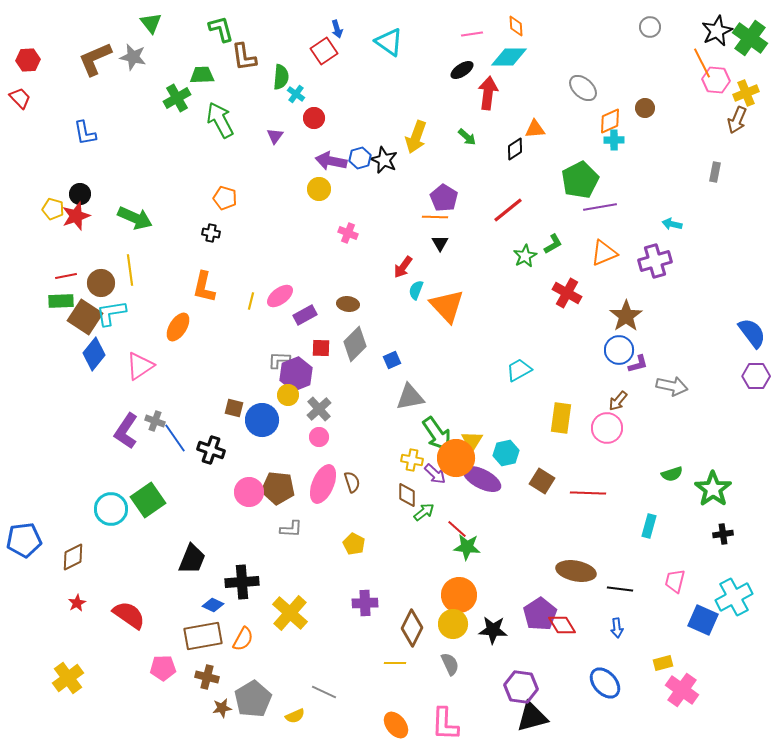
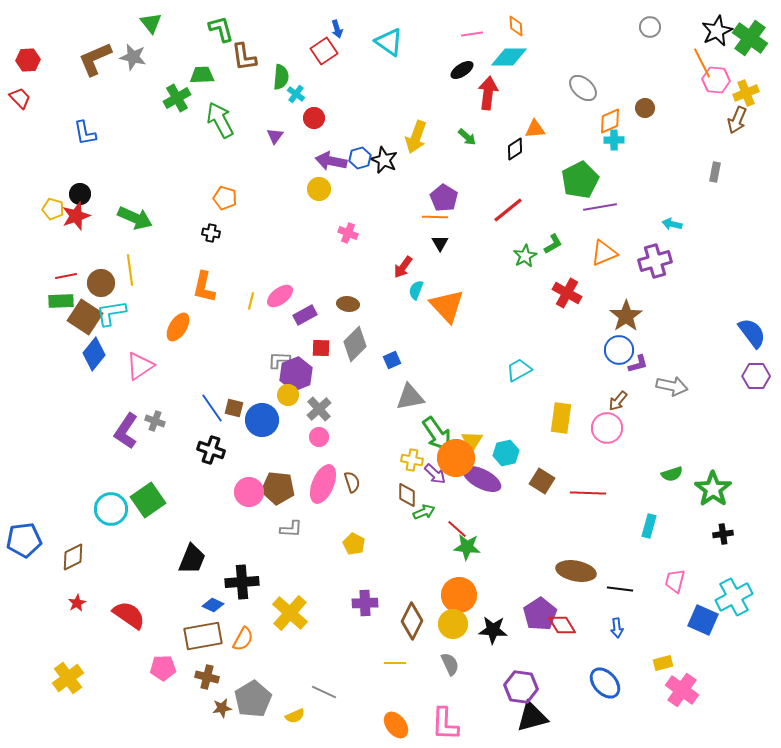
blue line at (175, 438): moved 37 px right, 30 px up
green arrow at (424, 512): rotated 15 degrees clockwise
brown diamond at (412, 628): moved 7 px up
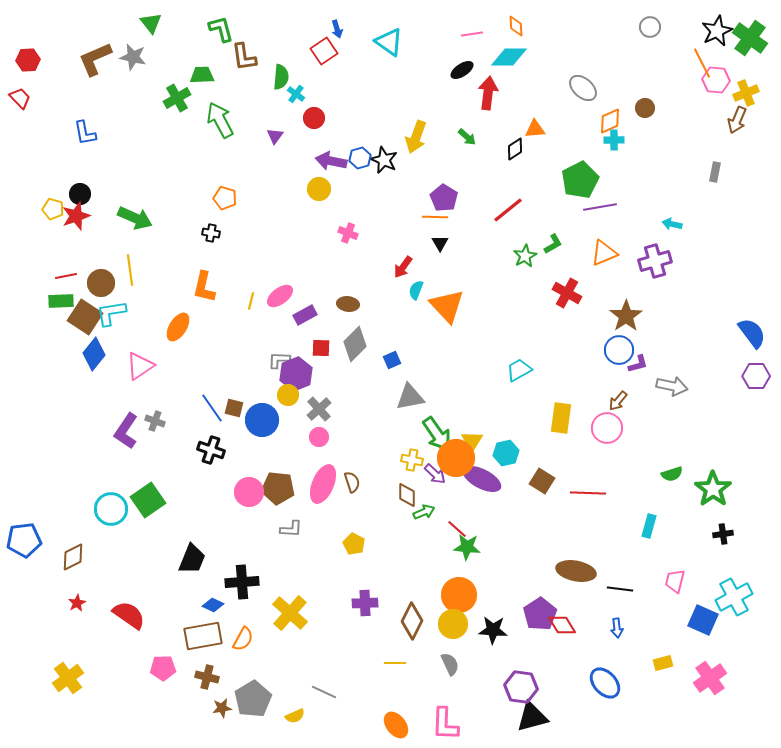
pink cross at (682, 690): moved 28 px right, 12 px up; rotated 20 degrees clockwise
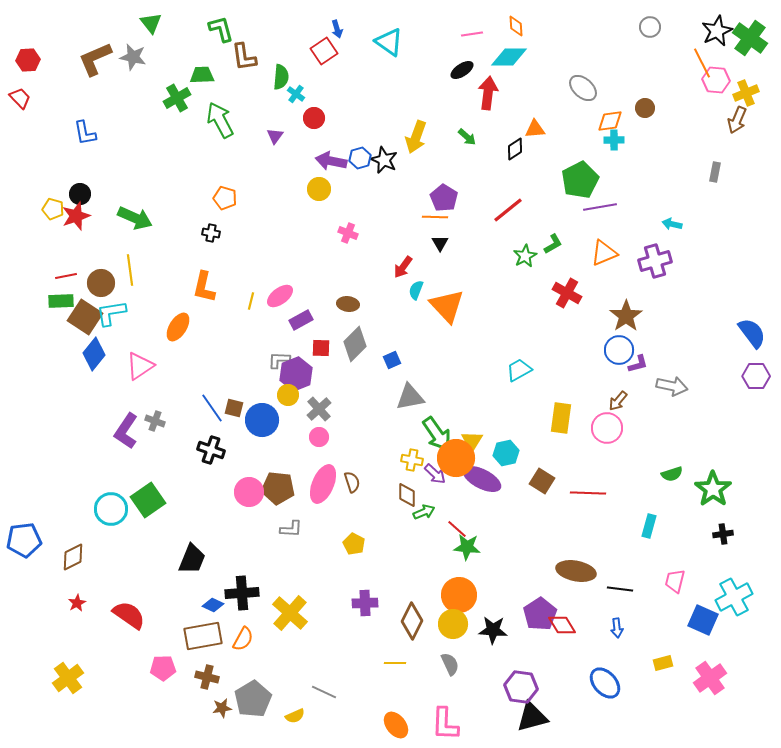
orange diamond at (610, 121): rotated 16 degrees clockwise
purple rectangle at (305, 315): moved 4 px left, 5 px down
black cross at (242, 582): moved 11 px down
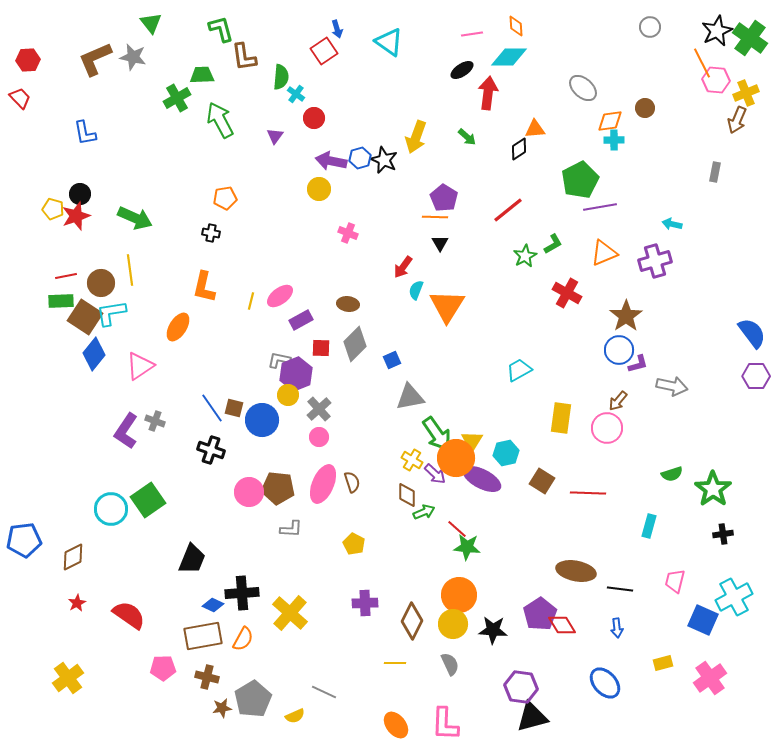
black diamond at (515, 149): moved 4 px right
orange pentagon at (225, 198): rotated 25 degrees counterclockwise
orange triangle at (447, 306): rotated 15 degrees clockwise
gray L-shape at (279, 360): rotated 10 degrees clockwise
yellow cross at (412, 460): rotated 20 degrees clockwise
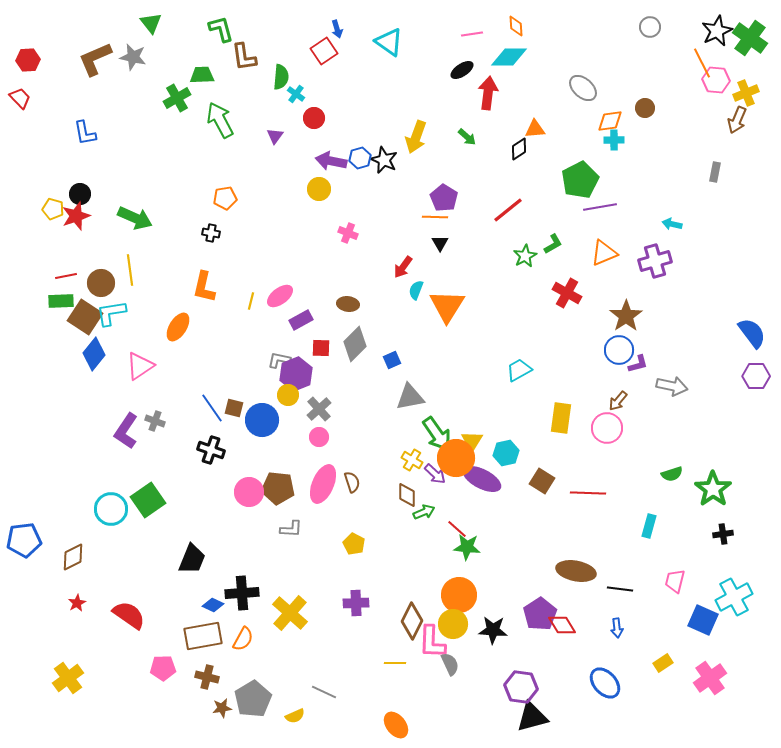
purple cross at (365, 603): moved 9 px left
yellow rectangle at (663, 663): rotated 18 degrees counterclockwise
pink L-shape at (445, 724): moved 13 px left, 82 px up
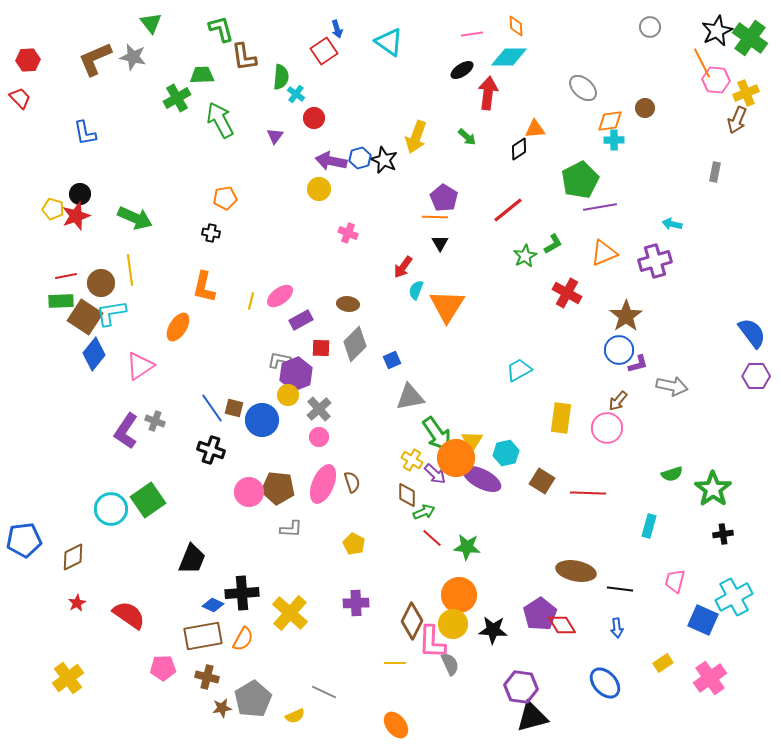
red line at (457, 529): moved 25 px left, 9 px down
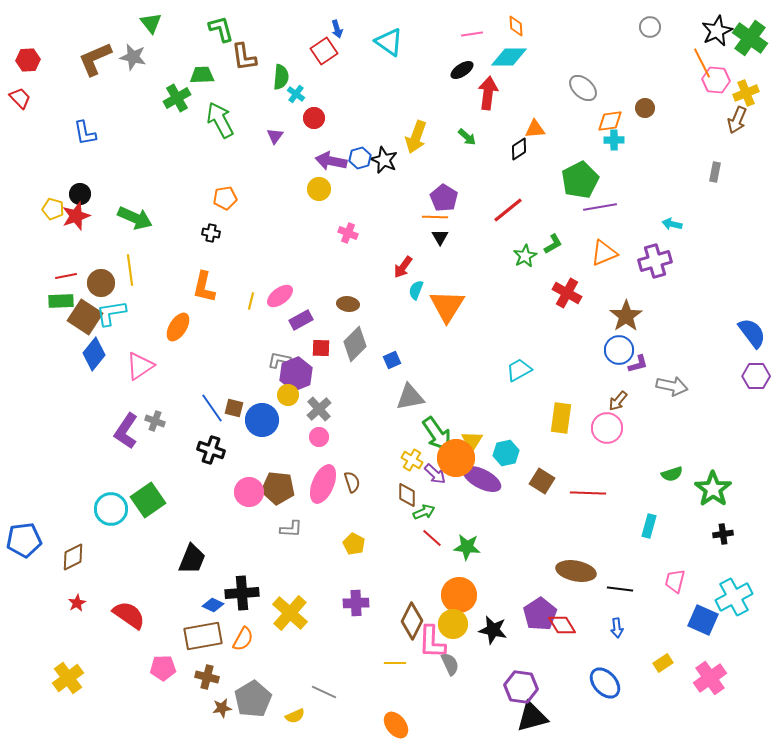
black triangle at (440, 243): moved 6 px up
black star at (493, 630): rotated 8 degrees clockwise
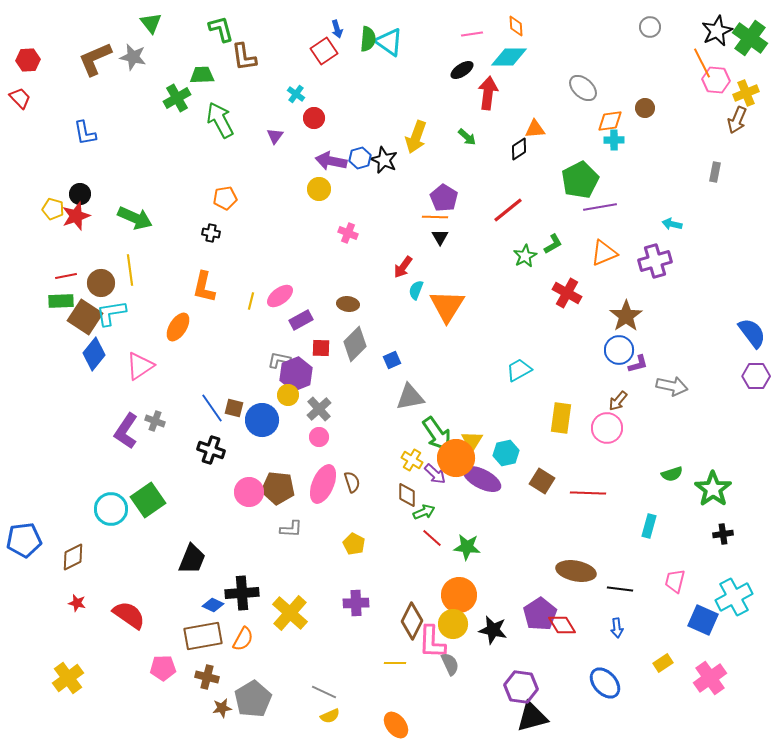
green semicircle at (281, 77): moved 87 px right, 38 px up
red star at (77, 603): rotated 30 degrees counterclockwise
yellow semicircle at (295, 716): moved 35 px right
